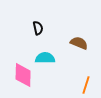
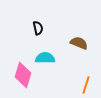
pink diamond: rotated 15 degrees clockwise
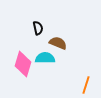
brown semicircle: moved 21 px left
pink diamond: moved 11 px up
